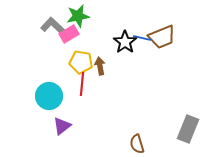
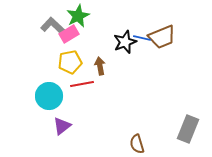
green star: rotated 15 degrees counterclockwise
black star: rotated 15 degrees clockwise
yellow pentagon: moved 11 px left; rotated 20 degrees counterclockwise
red line: rotated 75 degrees clockwise
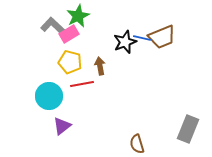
yellow pentagon: rotated 25 degrees clockwise
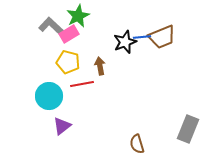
gray L-shape: moved 2 px left
blue line: moved 1 px up; rotated 18 degrees counterclockwise
yellow pentagon: moved 2 px left
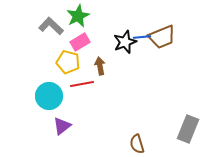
pink rectangle: moved 11 px right, 8 px down
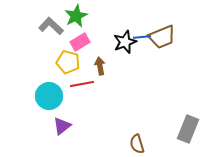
green star: moved 2 px left
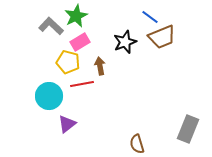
blue line: moved 8 px right, 20 px up; rotated 42 degrees clockwise
purple triangle: moved 5 px right, 2 px up
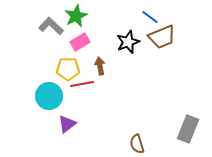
black star: moved 3 px right
yellow pentagon: moved 7 px down; rotated 15 degrees counterclockwise
